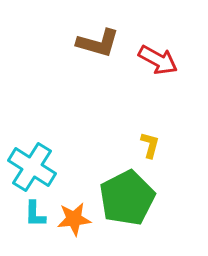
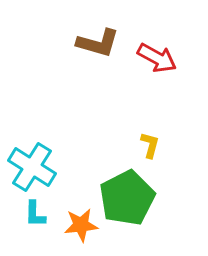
red arrow: moved 1 px left, 2 px up
orange star: moved 7 px right, 6 px down
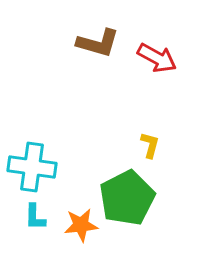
cyan cross: rotated 24 degrees counterclockwise
cyan L-shape: moved 3 px down
